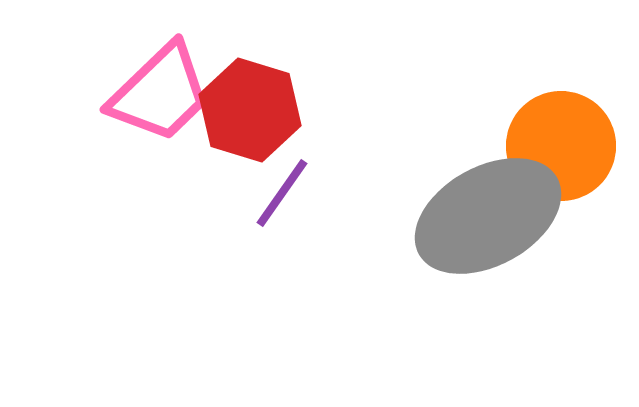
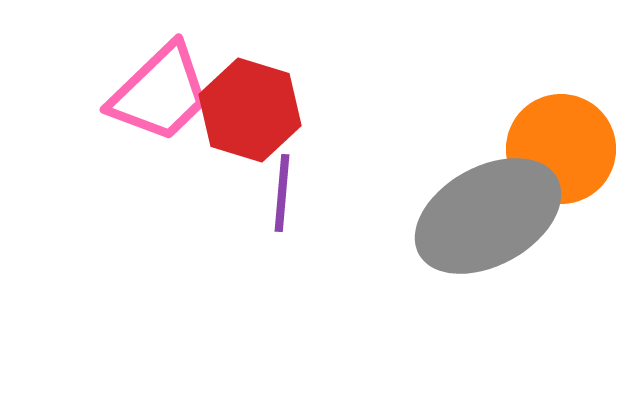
orange circle: moved 3 px down
purple line: rotated 30 degrees counterclockwise
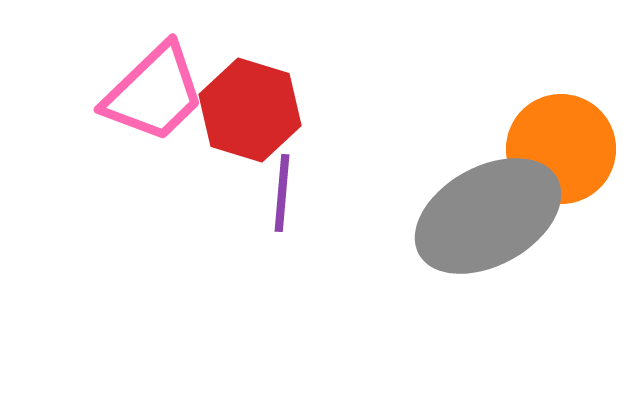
pink trapezoid: moved 6 px left
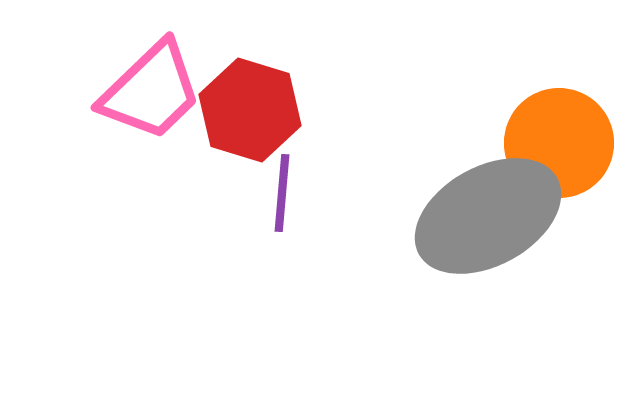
pink trapezoid: moved 3 px left, 2 px up
orange circle: moved 2 px left, 6 px up
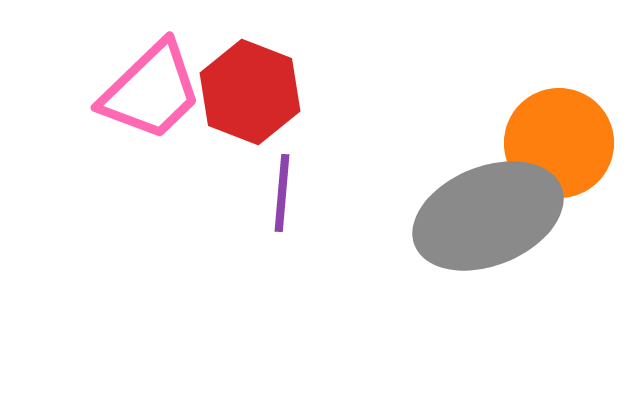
red hexagon: moved 18 px up; rotated 4 degrees clockwise
gray ellipse: rotated 7 degrees clockwise
